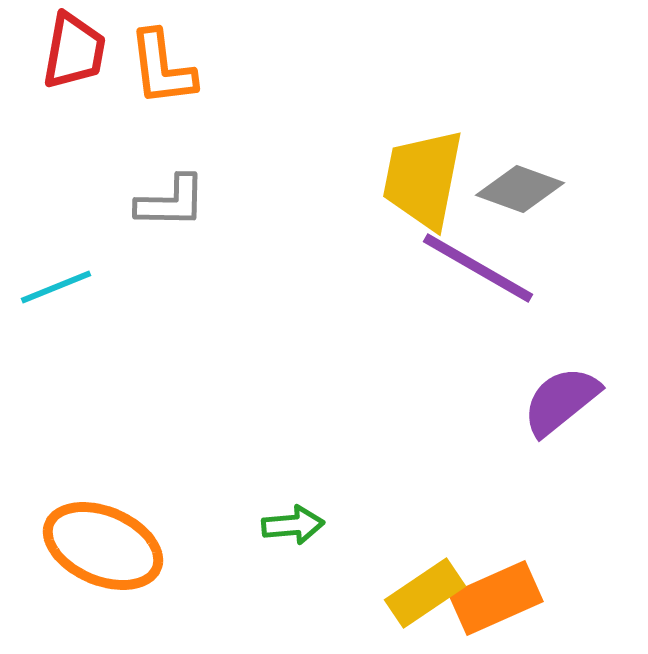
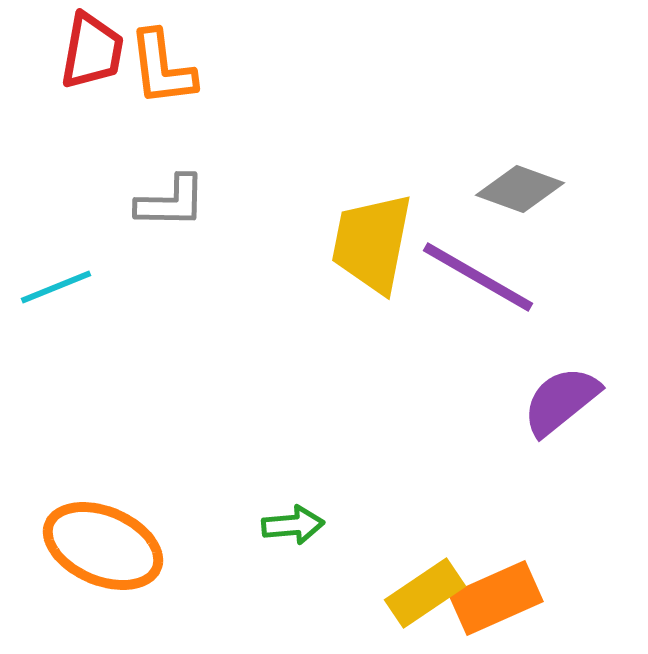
red trapezoid: moved 18 px right
yellow trapezoid: moved 51 px left, 64 px down
purple line: moved 9 px down
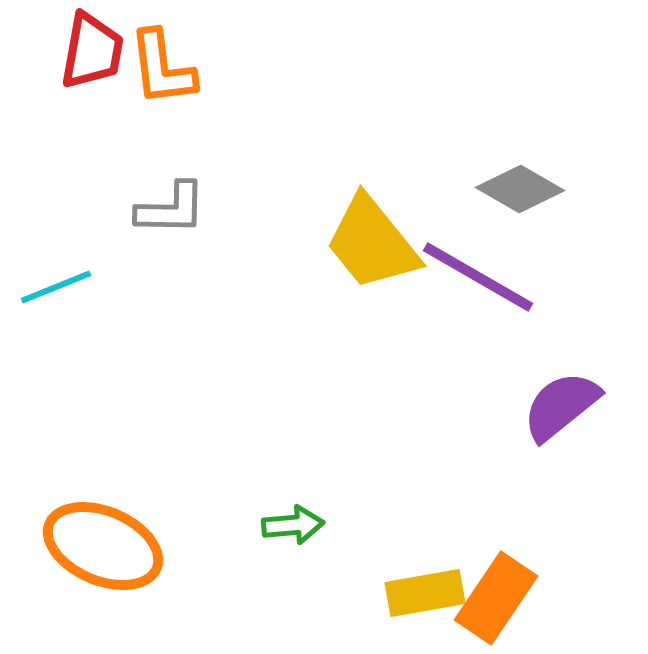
gray diamond: rotated 10 degrees clockwise
gray L-shape: moved 7 px down
yellow trapezoid: rotated 50 degrees counterclockwise
purple semicircle: moved 5 px down
yellow rectangle: rotated 24 degrees clockwise
orange rectangle: rotated 32 degrees counterclockwise
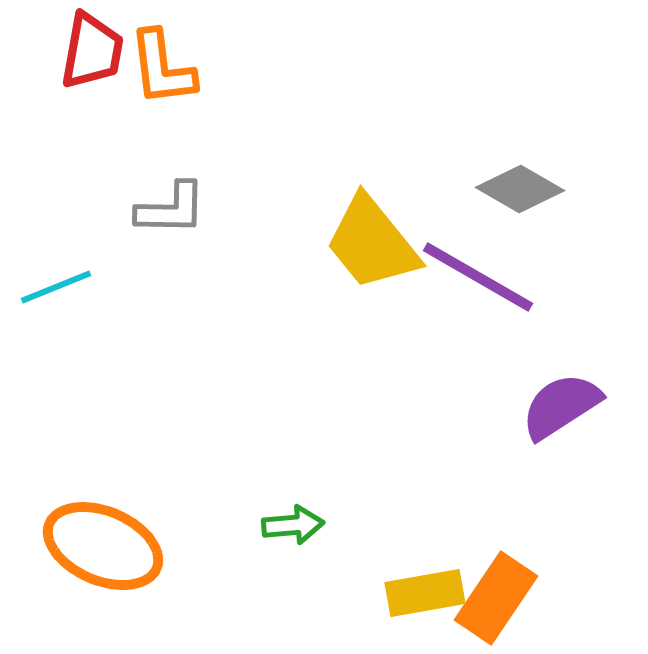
purple semicircle: rotated 6 degrees clockwise
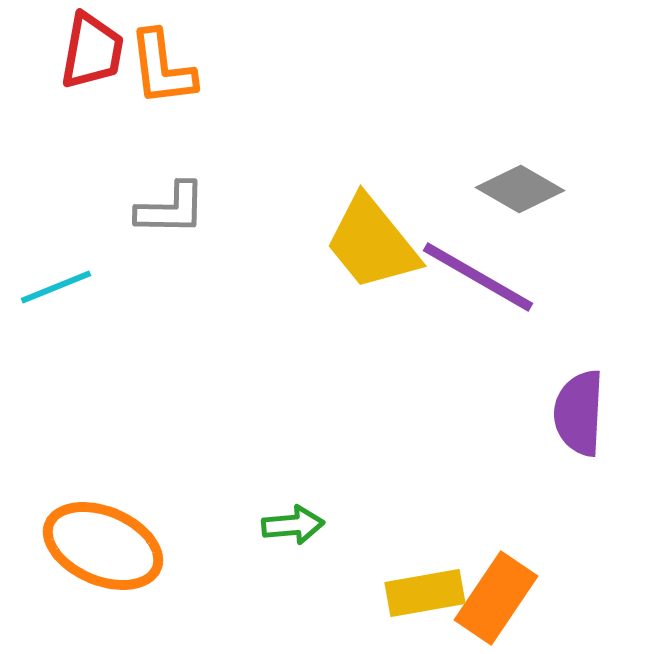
purple semicircle: moved 18 px right, 7 px down; rotated 54 degrees counterclockwise
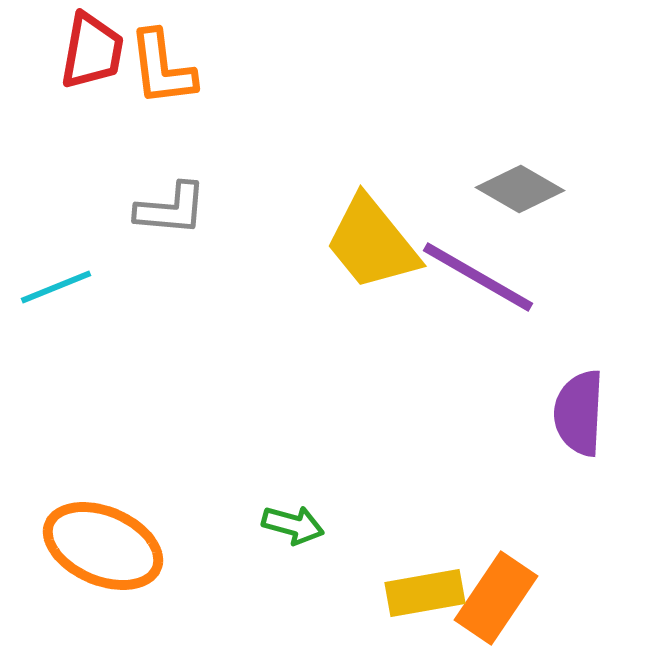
gray L-shape: rotated 4 degrees clockwise
green arrow: rotated 20 degrees clockwise
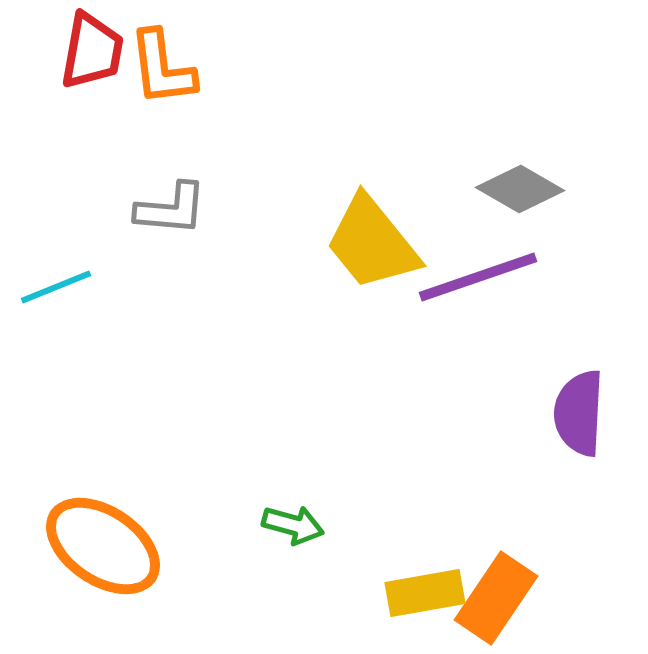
purple line: rotated 49 degrees counterclockwise
orange ellipse: rotated 11 degrees clockwise
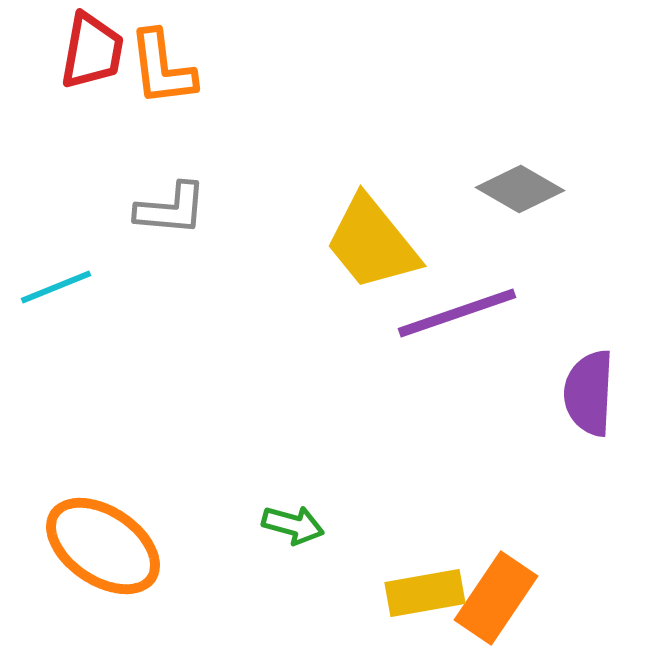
purple line: moved 21 px left, 36 px down
purple semicircle: moved 10 px right, 20 px up
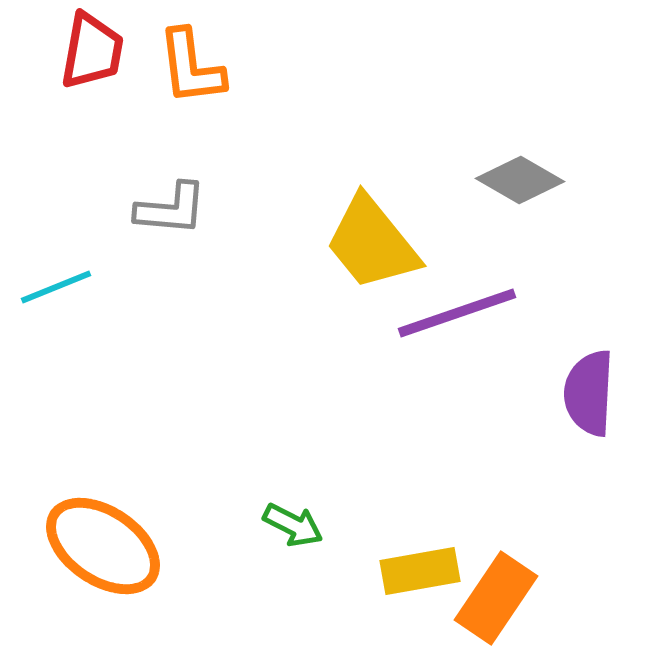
orange L-shape: moved 29 px right, 1 px up
gray diamond: moved 9 px up
green arrow: rotated 12 degrees clockwise
yellow rectangle: moved 5 px left, 22 px up
